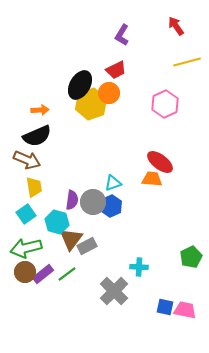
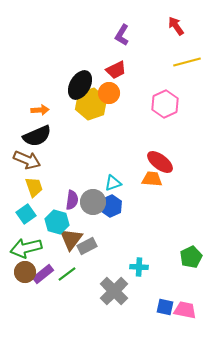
yellow trapezoid: rotated 10 degrees counterclockwise
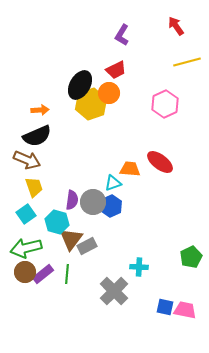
orange trapezoid: moved 22 px left, 10 px up
green line: rotated 48 degrees counterclockwise
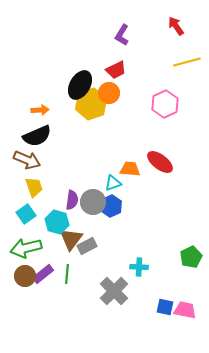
brown circle: moved 4 px down
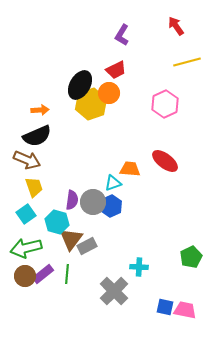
red ellipse: moved 5 px right, 1 px up
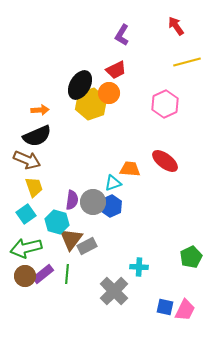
pink trapezoid: rotated 105 degrees clockwise
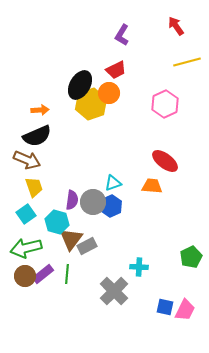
orange trapezoid: moved 22 px right, 17 px down
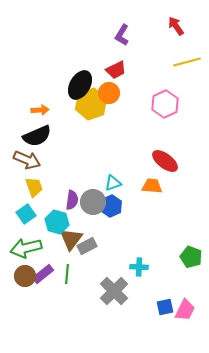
green pentagon: rotated 25 degrees counterclockwise
blue square: rotated 24 degrees counterclockwise
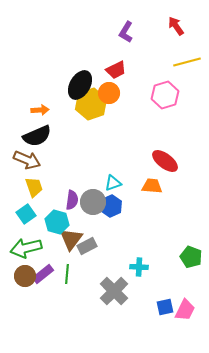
purple L-shape: moved 4 px right, 3 px up
pink hexagon: moved 9 px up; rotated 8 degrees clockwise
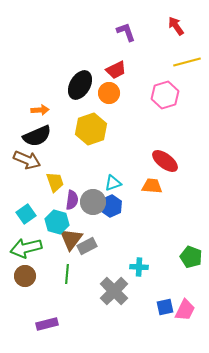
purple L-shape: rotated 130 degrees clockwise
yellow hexagon: moved 25 px down
yellow trapezoid: moved 21 px right, 5 px up
purple rectangle: moved 4 px right, 50 px down; rotated 25 degrees clockwise
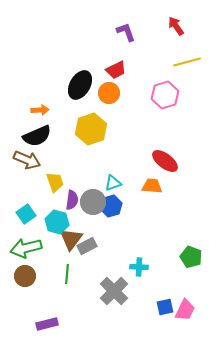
blue hexagon: rotated 10 degrees clockwise
